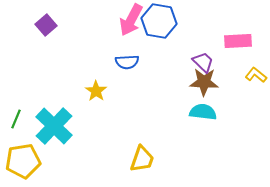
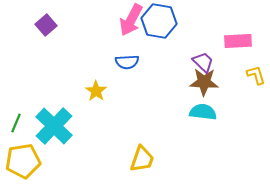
yellow L-shape: rotated 35 degrees clockwise
green line: moved 4 px down
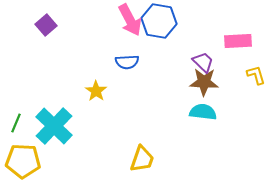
pink arrow: moved 1 px left; rotated 56 degrees counterclockwise
yellow pentagon: rotated 12 degrees clockwise
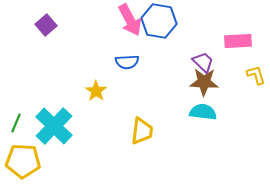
yellow trapezoid: moved 28 px up; rotated 12 degrees counterclockwise
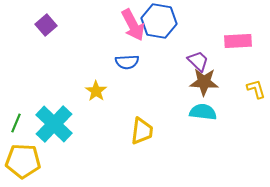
pink arrow: moved 3 px right, 5 px down
purple trapezoid: moved 5 px left, 1 px up
yellow L-shape: moved 14 px down
cyan cross: moved 2 px up
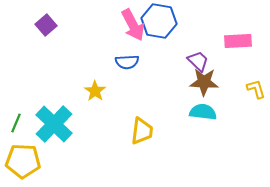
yellow star: moved 1 px left
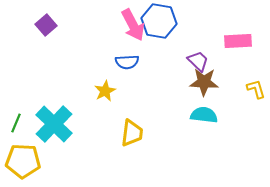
yellow star: moved 10 px right; rotated 10 degrees clockwise
cyan semicircle: moved 1 px right, 3 px down
yellow trapezoid: moved 10 px left, 2 px down
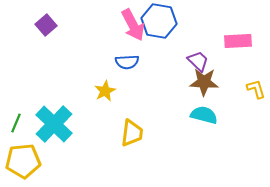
cyan semicircle: rotated 8 degrees clockwise
yellow pentagon: rotated 8 degrees counterclockwise
